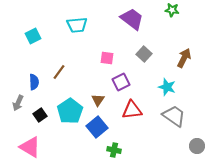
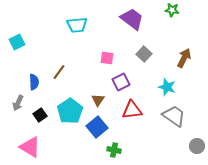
cyan square: moved 16 px left, 6 px down
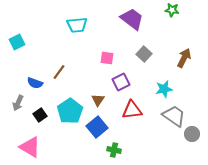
blue semicircle: moved 1 px right, 1 px down; rotated 112 degrees clockwise
cyan star: moved 3 px left, 2 px down; rotated 30 degrees counterclockwise
gray circle: moved 5 px left, 12 px up
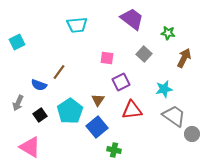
green star: moved 4 px left, 23 px down
blue semicircle: moved 4 px right, 2 px down
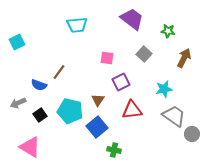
green star: moved 2 px up
gray arrow: rotated 42 degrees clockwise
cyan pentagon: rotated 25 degrees counterclockwise
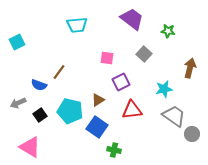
brown arrow: moved 6 px right, 10 px down; rotated 12 degrees counterclockwise
brown triangle: rotated 24 degrees clockwise
blue square: rotated 15 degrees counterclockwise
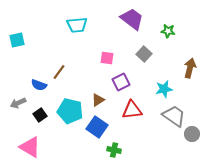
cyan square: moved 2 px up; rotated 14 degrees clockwise
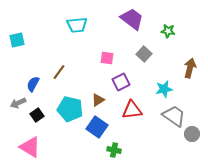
blue semicircle: moved 6 px left, 1 px up; rotated 98 degrees clockwise
cyan pentagon: moved 2 px up
black square: moved 3 px left
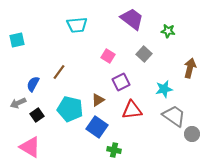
pink square: moved 1 px right, 2 px up; rotated 24 degrees clockwise
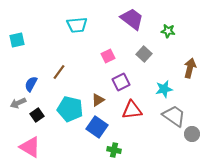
pink square: rotated 32 degrees clockwise
blue semicircle: moved 2 px left
